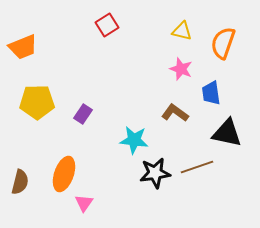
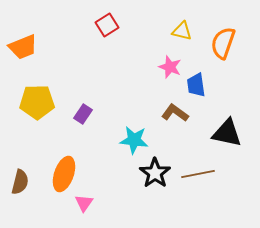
pink star: moved 11 px left, 2 px up
blue trapezoid: moved 15 px left, 8 px up
brown line: moved 1 px right, 7 px down; rotated 8 degrees clockwise
black star: rotated 28 degrees counterclockwise
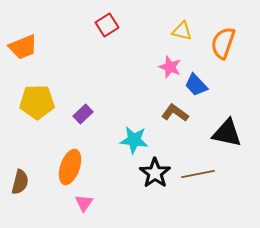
blue trapezoid: rotated 35 degrees counterclockwise
purple rectangle: rotated 12 degrees clockwise
orange ellipse: moved 6 px right, 7 px up
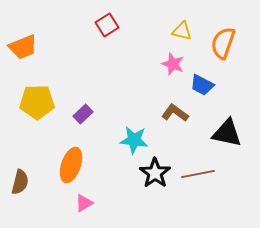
pink star: moved 3 px right, 3 px up
blue trapezoid: moved 6 px right; rotated 20 degrees counterclockwise
orange ellipse: moved 1 px right, 2 px up
pink triangle: rotated 24 degrees clockwise
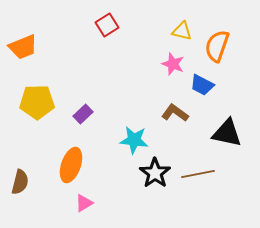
orange semicircle: moved 6 px left, 3 px down
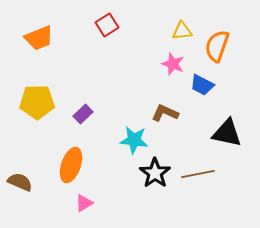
yellow triangle: rotated 20 degrees counterclockwise
orange trapezoid: moved 16 px right, 9 px up
brown L-shape: moved 10 px left; rotated 12 degrees counterclockwise
brown semicircle: rotated 80 degrees counterclockwise
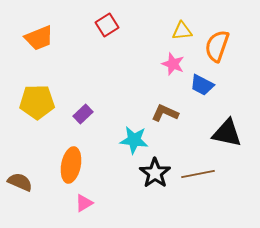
orange ellipse: rotated 8 degrees counterclockwise
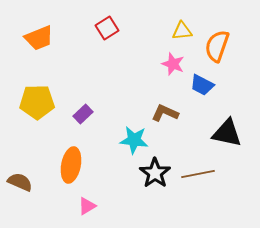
red square: moved 3 px down
pink triangle: moved 3 px right, 3 px down
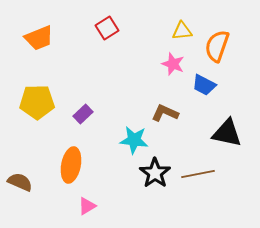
blue trapezoid: moved 2 px right
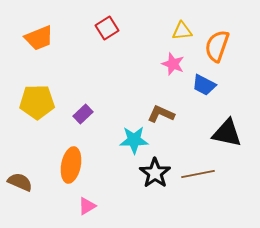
brown L-shape: moved 4 px left, 1 px down
cyan star: rotated 8 degrees counterclockwise
